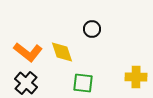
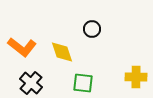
orange L-shape: moved 6 px left, 5 px up
black cross: moved 5 px right
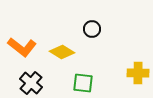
yellow diamond: rotated 40 degrees counterclockwise
yellow cross: moved 2 px right, 4 px up
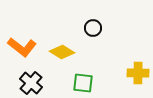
black circle: moved 1 px right, 1 px up
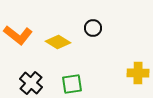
orange L-shape: moved 4 px left, 12 px up
yellow diamond: moved 4 px left, 10 px up
green square: moved 11 px left, 1 px down; rotated 15 degrees counterclockwise
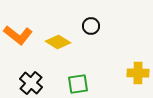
black circle: moved 2 px left, 2 px up
green square: moved 6 px right
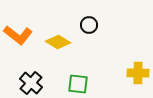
black circle: moved 2 px left, 1 px up
green square: rotated 15 degrees clockwise
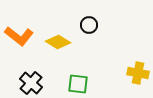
orange L-shape: moved 1 px right, 1 px down
yellow cross: rotated 10 degrees clockwise
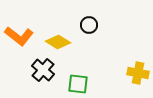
black cross: moved 12 px right, 13 px up
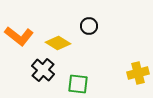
black circle: moved 1 px down
yellow diamond: moved 1 px down
yellow cross: rotated 25 degrees counterclockwise
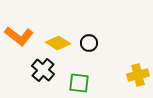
black circle: moved 17 px down
yellow cross: moved 2 px down
green square: moved 1 px right, 1 px up
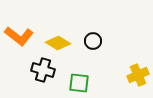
black circle: moved 4 px right, 2 px up
black cross: rotated 25 degrees counterclockwise
yellow cross: rotated 10 degrees counterclockwise
